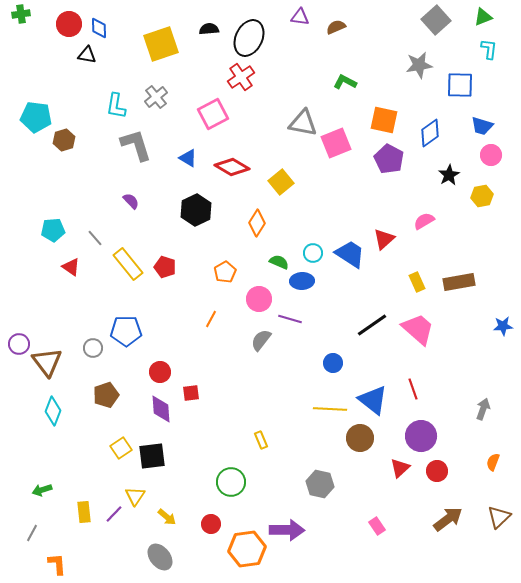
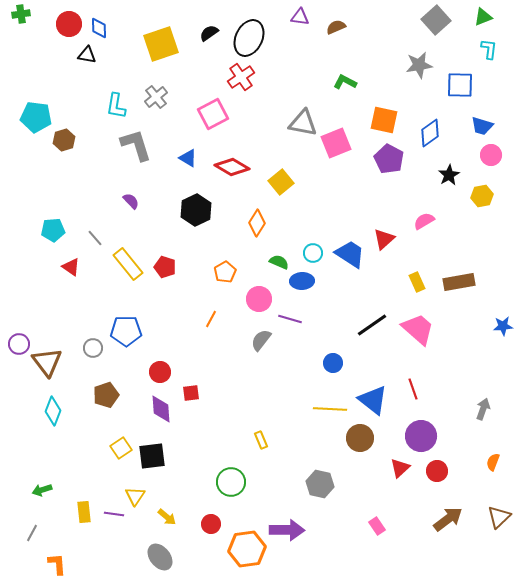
black semicircle at (209, 29): moved 4 px down; rotated 30 degrees counterclockwise
purple line at (114, 514): rotated 54 degrees clockwise
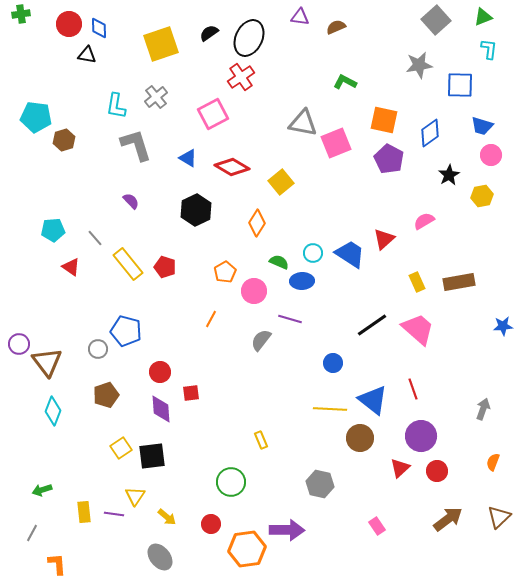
pink circle at (259, 299): moved 5 px left, 8 px up
blue pentagon at (126, 331): rotated 16 degrees clockwise
gray circle at (93, 348): moved 5 px right, 1 px down
